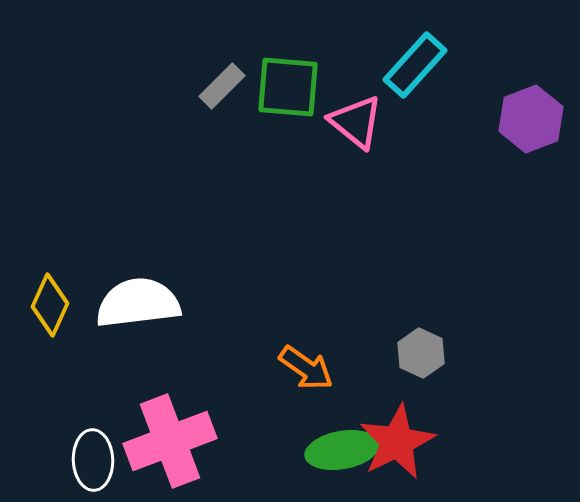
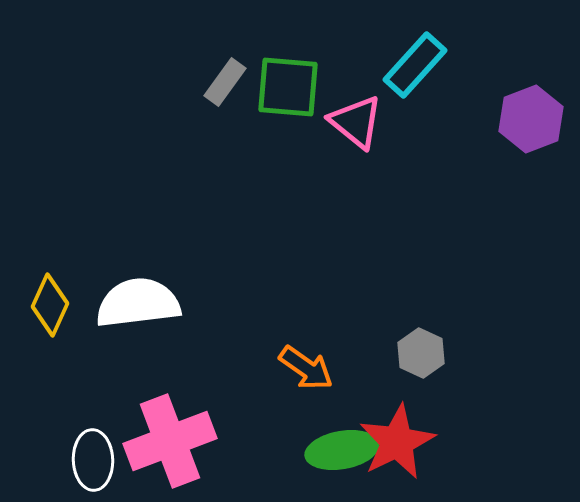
gray rectangle: moved 3 px right, 4 px up; rotated 9 degrees counterclockwise
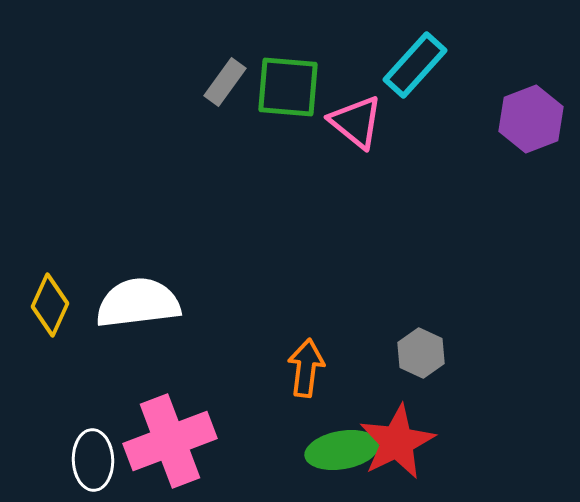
orange arrow: rotated 118 degrees counterclockwise
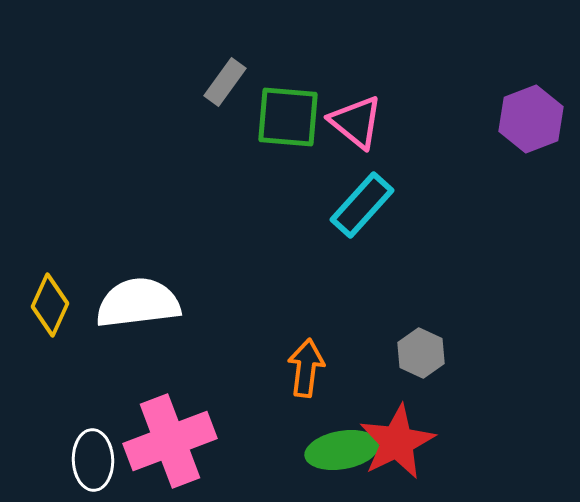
cyan rectangle: moved 53 px left, 140 px down
green square: moved 30 px down
